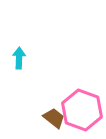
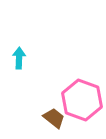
pink hexagon: moved 10 px up
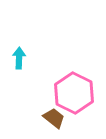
pink hexagon: moved 8 px left, 7 px up; rotated 6 degrees clockwise
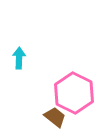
brown trapezoid: moved 1 px right, 1 px up
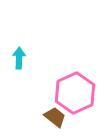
pink hexagon: moved 1 px right; rotated 9 degrees clockwise
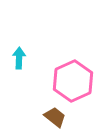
pink hexagon: moved 2 px left, 12 px up
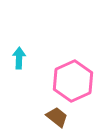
brown trapezoid: moved 2 px right
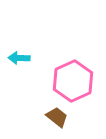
cyan arrow: rotated 90 degrees counterclockwise
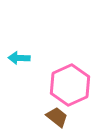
pink hexagon: moved 3 px left, 4 px down
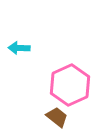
cyan arrow: moved 10 px up
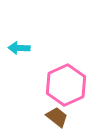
pink hexagon: moved 4 px left
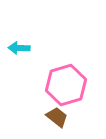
pink hexagon: rotated 9 degrees clockwise
